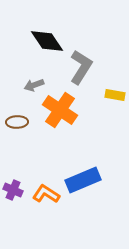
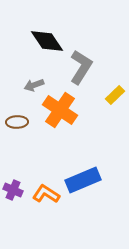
yellow rectangle: rotated 54 degrees counterclockwise
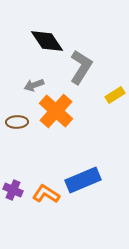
yellow rectangle: rotated 12 degrees clockwise
orange cross: moved 4 px left, 1 px down; rotated 8 degrees clockwise
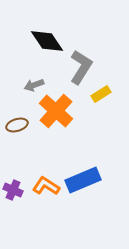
yellow rectangle: moved 14 px left, 1 px up
brown ellipse: moved 3 px down; rotated 15 degrees counterclockwise
orange L-shape: moved 8 px up
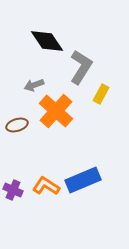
yellow rectangle: rotated 30 degrees counterclockwise
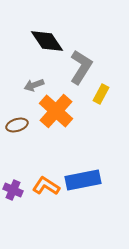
blue rectangle: rotated 12 degrees clockwise
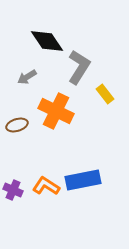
gray L-shape: moved 2 px left
gray arrow: moved 7 px left, 8 px up; rotated 12 degrees counterclockwise
yellow rectangle: moved 4 px right; rotated 66 degrees counterclockwise
orange cross: rotated 16 degrees counterclockwise
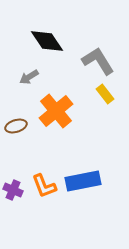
gray L-shape: moved 19 px right, 6 px up; rotated 64 degrees counterclockwise
gray arrow: moved 2 px right
orange cross: rotated 24 degrees clockwise
brown ellipse: moved 1 px left, 1 px down
blue rectangle: moved 1 px down
orange L-shape: moved 2 px left; rotated 144 degrees counterclockwise
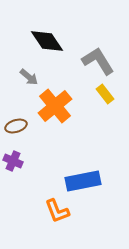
gray arrow: rotated 108 degrees counterclockwise
orange cross: moved 1 px left, 5 px up
orange L-shape: moved 13 px right, 25 px down
purple cross: moved 29 px up
